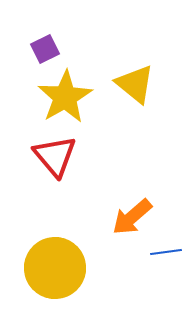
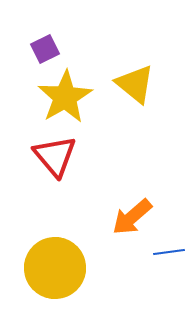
blue line: moved 3 px right
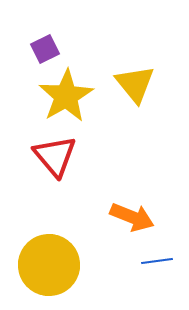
yellow triangle: rotated 12 degrees clockwise
yellow star: moved 1 px right, 1 px up
orange arrow: rotated 117 degrees counterclockwise
blue line: moved 12 px left, 9 px down
yellow circle: moved 6 px left, 3 px up
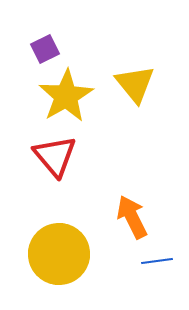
orange arrow: rotated 138 degrees counterclockwise
yellow circle: moved 10 px right, 11 px up
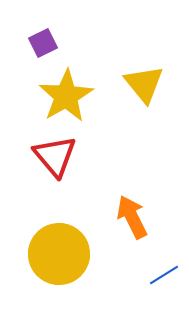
purple square: moved 2 px left, 6 px up
yellow triangle: moved 9 px right
blue line: moved 7 px right, 14 px down; rotated 24 degrees counterclockwise
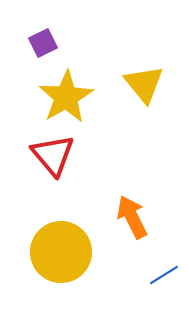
yellow star: moved 1 px down
red triangle: moved 2 px left, 1 px up
yellow circle: moved 2 px right, 2 px up
